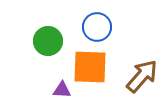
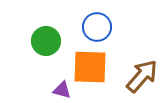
green circle: moved 2 px left
purple triangle: rotated 12 degrees clockwise
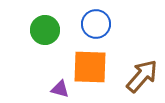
blue circle: moved 1 px left, 3 px up
green circle: moved 1 px left, 11 px up
purple triangle: moved 2 px left, 1 px up
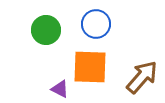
green circle: moved 1 px right
brown arrow: moved 1 px down
purple triangle: rotated 12 degrees clockwise
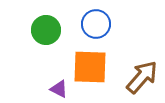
purple triangle: moved 1 px left
